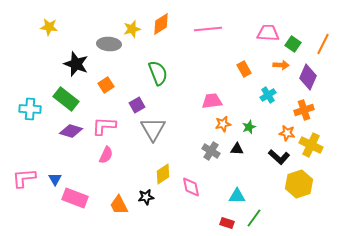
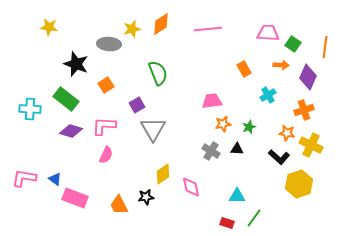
orange line at (323, 44): moved 2 px right, 3 px down; rotated 20 degrees counterclockwise
pink L-shape at (24, 178): rotated 15 degrees clockwise
blue triangle at (55, 179): rotated 24 degrees counterclockwise
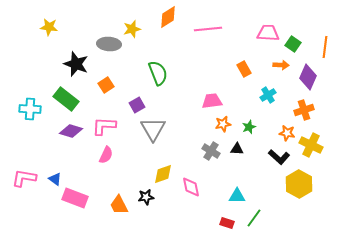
orange diamond at (161, 24): moved 7 px right, 7 px up
yellow diamond at (163, 174): rotated 15 degrees clockwise
yellow hexagon at (299, 184): rotated 12 degrees counterclockwise
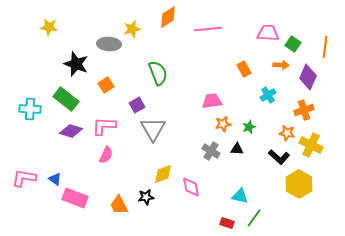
cyan triangle at (237, 196): moved 3 px right; rotated 12 degrees clockwise
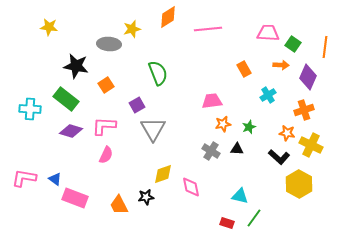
black star at (76, 64): moved 2 px down; rotated 10 degrees counterclockwise
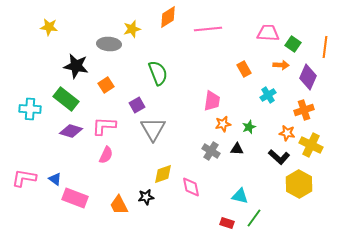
pink trapezoid at (212, 101): rotated 105 degrees clockwise
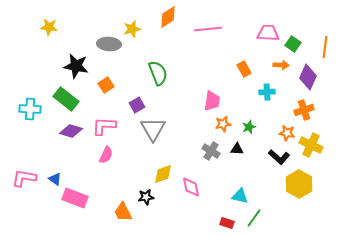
cyan cross at (268, 95): moved 1 px left, 3 px up; rotated 28 degrees clockwise
orange trapezoid at (119, 205): moved 4 px right, 7 px down
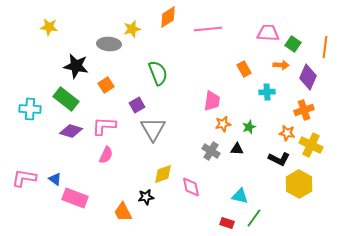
black L-shape at (279, 157): moved 2 px down; rotated 15 degrees counterclockwise
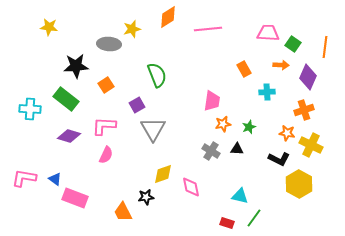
black star at (76, 66): rotated 15 degrees counterclockwise
green semicircle at (158, 73): moved 1 px left, 2 px down
purple diamond at (71, 131): moved 2 px left, 5 px down
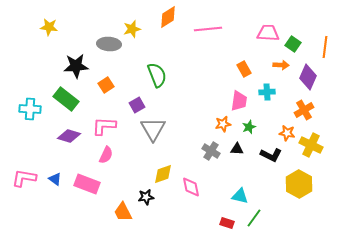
pink trapezoid at (212, 101): moved 27 px right
orange cross at (304, 110): rotated 12 degrees counterclockwise
black L-shape at (279, 159): moved 8 px left, 4 px up
pink rectangle at (75, 198): moved 12 px right, 14 px up
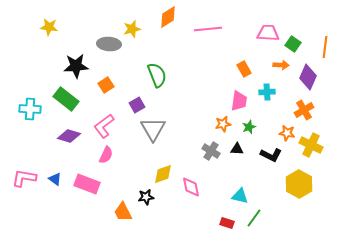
pink L-shape at (104, 126): rotated 40 degrees counterclockwise
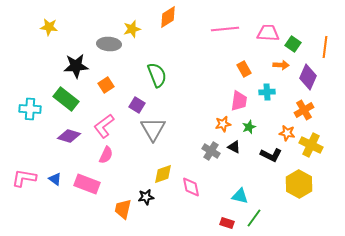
pink line at (208, 29): moved 17 px right
purple square at (137, 105): rotated 28 degrees counterclockwise
black triangle at (237, 149): moved 3 px left, 2 px up; rotated 24 degrees clockwise
orange trapezoid at (123, 212): moved 3 px up; rotated 40 degrees clockwise
